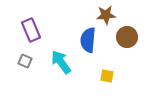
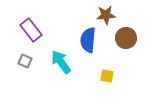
purple rectangle: rotated 15 degrees counterclockwise
brown circle: moved 1 px left, 1 px down
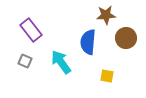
blue semicircle: moved 2 px down
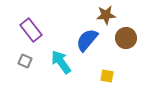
blue semicircle: moved 1 px left, 2 px up; rotated 35 degrees clockwise
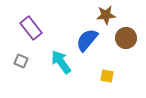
purple rectangle: moved 2 px up
gray square: moved 4 px left
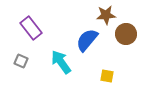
brown circle: moved 4 px up
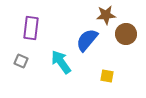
purple rectangle: rotated 45 degrees clockwise
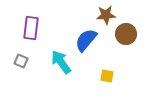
blue semicircle: moved 1 px left
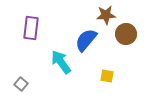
gray square: moved 23 px down; rotated 16 degrees clockwise
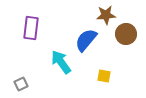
yellow square: moved 3 px left
gray square: rotated 24 degrees clockwise
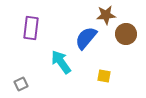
blue semicircle: moved 2 px up
